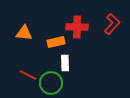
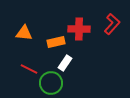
red cross: moved 2 px right, 2 px down
white rectangle: rotated 35 degrees clockwise
red line: moved 1 px right, 6 px up
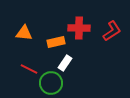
red L-shape: moved 7 px down; rotated 15 degrees clockwise
red cross: moved 1 px up
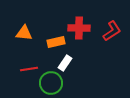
red line: rotated 36 degrees counterclockwise
